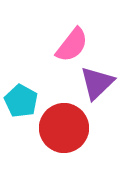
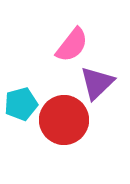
cyan pentagon: moved 3 px down; rotated 28 degrees clockwise
red circle: moved 8 px up
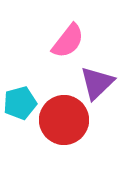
pink semicircle: moved 4 px left, 4 px up
cyan pentagon: moved 1 px left, 1 px up
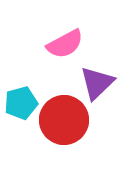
pink semicircle: moved 3 px left, 3 px down; rotated 24 degrees clockwise
cyan pentagon: moved 1 px right
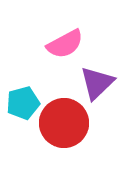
cyan pentagon: moved 2 px right
red circle: moved 3 px down
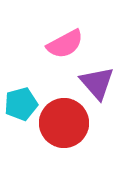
purple triangle: rotated 27 degrees counterclockwise
cyan pentagon: moved 2 px left, 1 px down
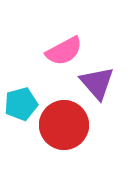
pink semicircle: moved 1 px left, 7 px down
red circle: moved 2 px down
